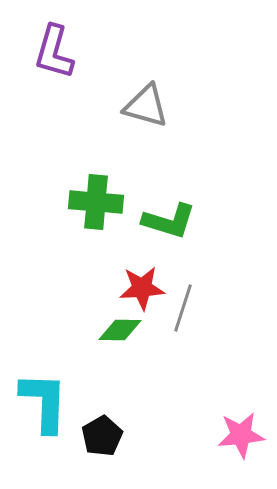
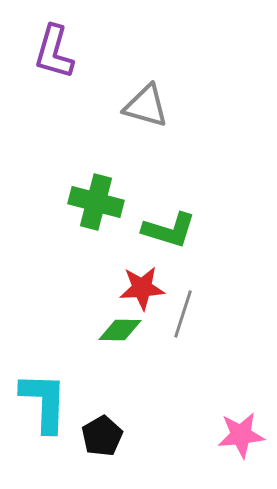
green cross: rotated 10 degrees clockwise
green L-shape: moved 9 px down
gray line: moved 6 px down
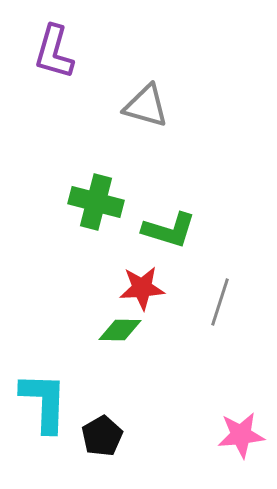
gray line: moved 37 px right, 12 px up
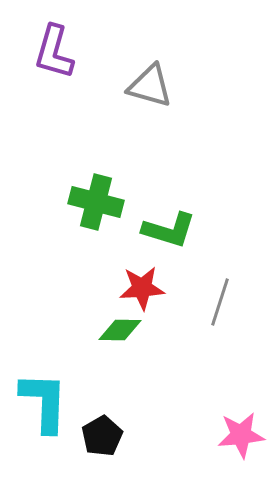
gray triangle: moved 4 px right, 20 px up
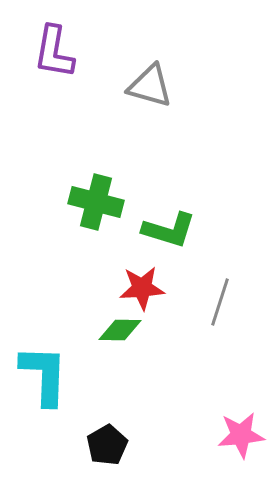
purple L-shape: rotated 6 degrees counterclockwise
cyan L-shape: moved 27 px up
black pentagon: moved 5 px right, 9 px down
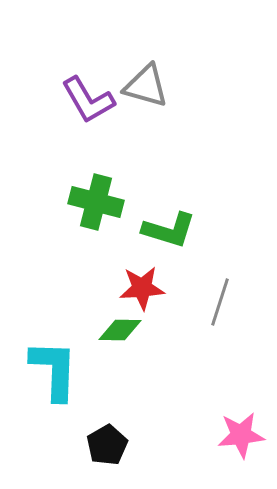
purple L-shape: moved 34 px right, 48 px down; rotated 40 degrees counterclockwise
gray triangle: moved 4 px left
cyan L-shape: moved 10 px right, 5 px up
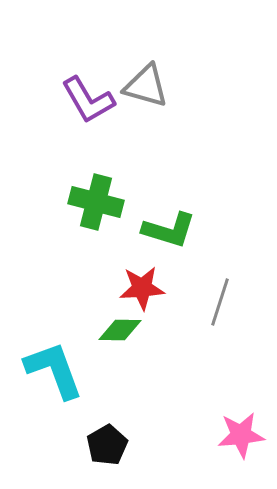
cyan L-shape: rotated 22 degrees counterclockwise
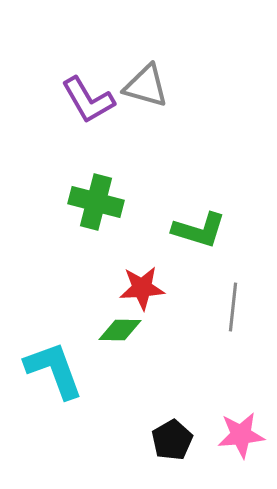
green L-shape: moved 30 px right
gray line: moved 13 px right, 5 px down; rotated 12 degrees counterclockwise
black pentagon: moved 65 px right, 5 px up
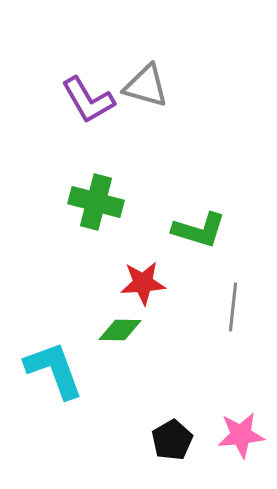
red star: moved 1 px right, 5 px up
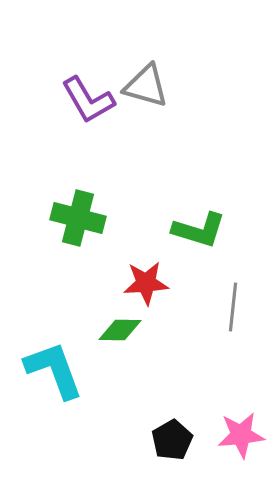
green cross: moved 18 px left, 16 px down
red star: moved 3 px right
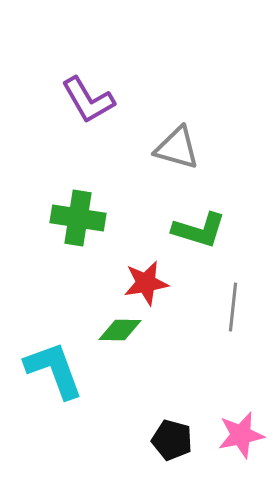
gray triangle: moved 31 px right, 62 px down
green cross: rotated 6 degrees counterclockwise
red star: rotated 6 degrees counterclockwise
pink star: rotated 6 degrees counterclockwise
black pentagon: rotated 27 degrees counterclockwise
